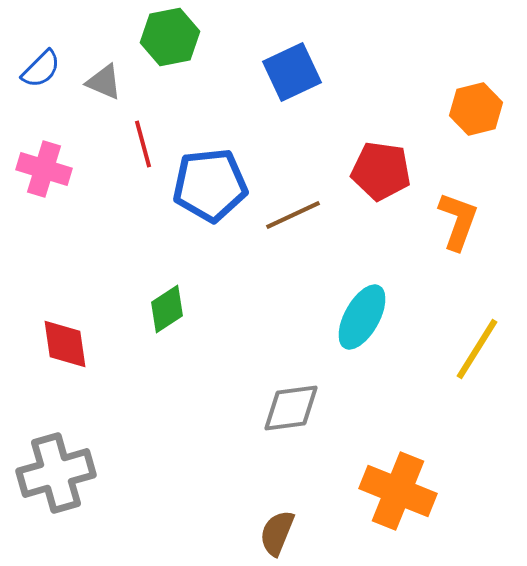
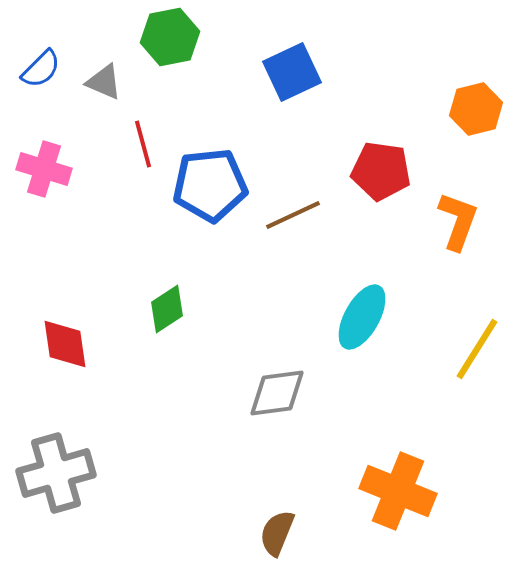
gray diamond: moved 14 px left, 15 px up
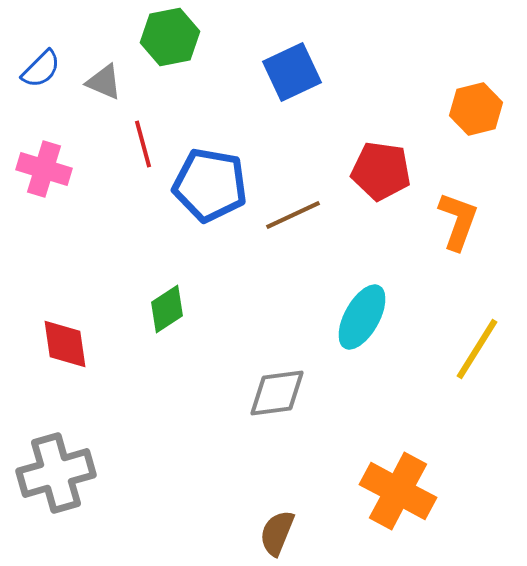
blue pentagon: rotated 16 degrees clockwise
orange cross: rotated 6 degrees clockwise
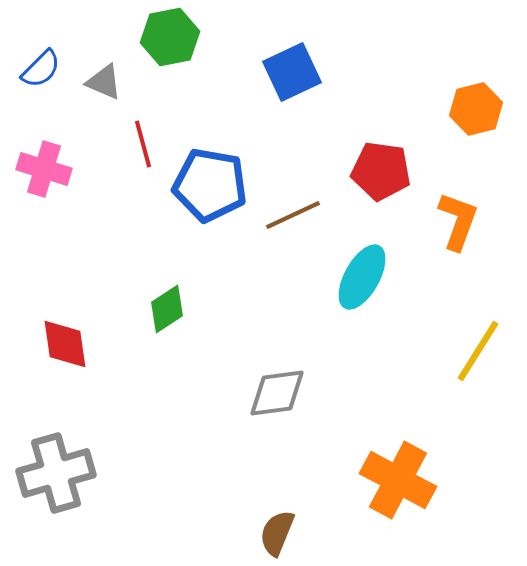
cyan ellipse: moved 40 px up
yellow line: moved 1 px right, 2 px down
orange cross: moved 11 px up
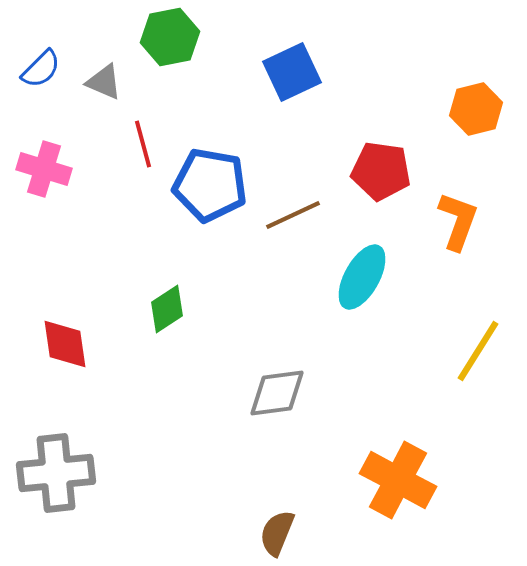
gray cross: rotated 10 degrees clockwise
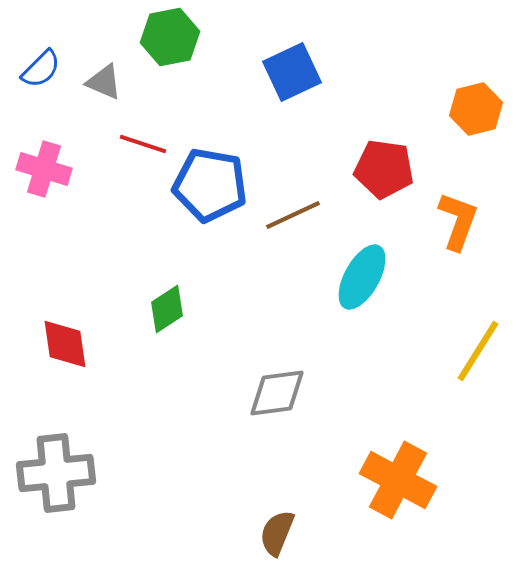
red line: rotated 57 degrees counterclockwise
red pentagon: moved 3 px right, 2 px up
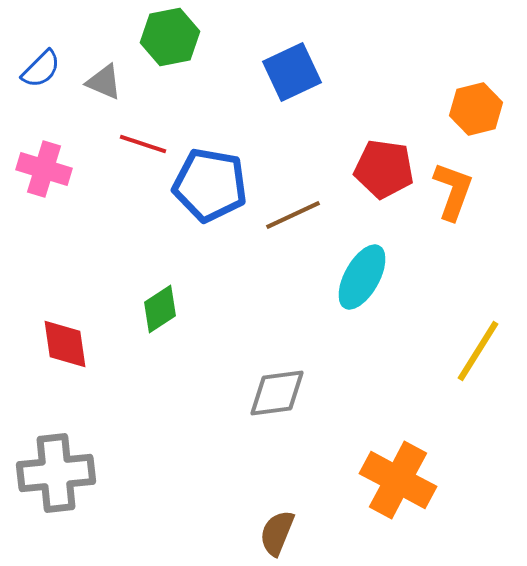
orange L-shape: moved 5 px left, 30 px up
green diamond: moved 7 px left
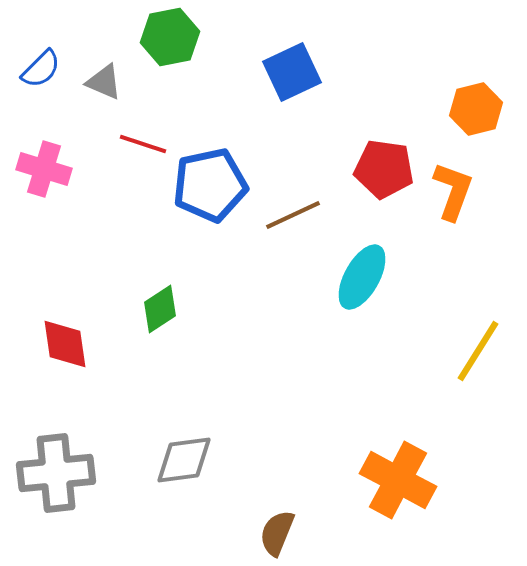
blue pentagon: rotated 22 degrees counterclockwise
gray diamond: moved 93 px left, 67 px down
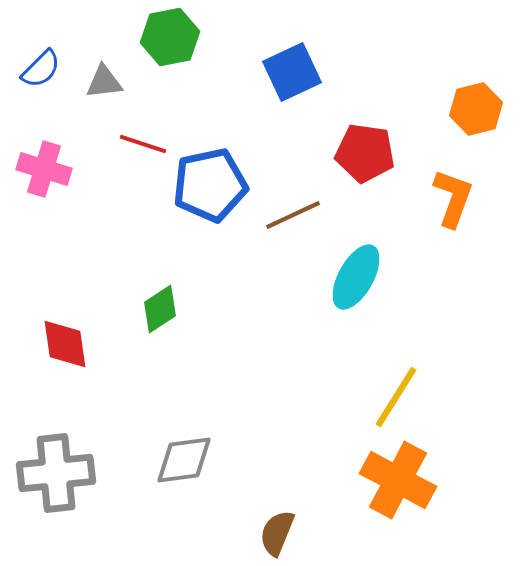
gray triangle: rotated 30 degrees counterclockwise
red pentagon: moved 19 px left, 16 px up
orange L-shape: moved 7 px down
cyan ellipse: moved 6 px left
yellow line: moved 82 px left, 46 px down
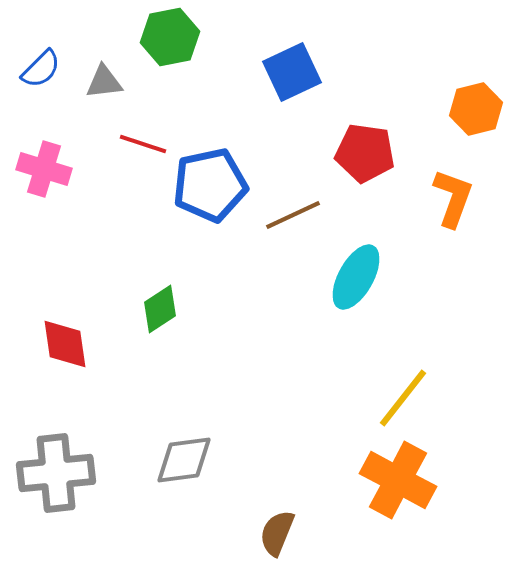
yellow line: moved 7 px right, 1 px down; rotated 6 degrees clockwise
